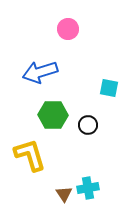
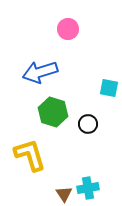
green hexagon: moved 3 px up; rotated 16 degrees clockwise
black circle: moved 1 px up
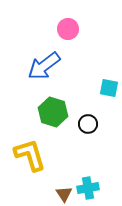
blue arrow: moved 4 px right, 6 px up; rotated 20 degrees counterclockwise
